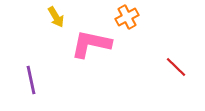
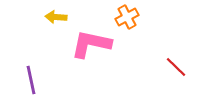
yellow arrow: rotated 125 degrees clockwise
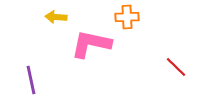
orange cross: rotated 25 degrees clockwise
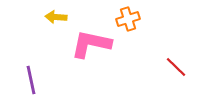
orange cross: moved 1 px right, 2 px down; rotated 15 degrees counterclockwise
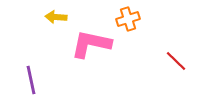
red line: moved 6 px up
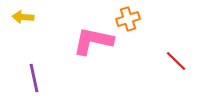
yellow arrow: moved 33 px left
pink L-shape: moved 2 px right, 3 px up
purple line: moved 3 px right, 2 px up
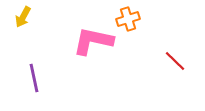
yellow arrow: rotated 65 degrees counterclockwise
red line: moved 1 px left
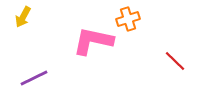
purple line: rotated 76 degrees clockwise
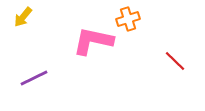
yellow arrow: rotated 10 degrees clockwise
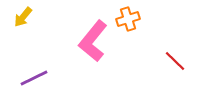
pink L-shape: rotated 63 degrees counterclockwise
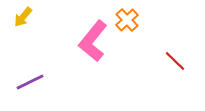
orange cross: moved 1 px left, 1 px down; rotated 25 degrees counterclockwise
purple line: moved 4 px left, 4 px down
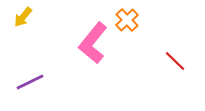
pink L-shape: moved 2 px down
